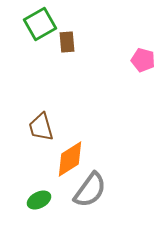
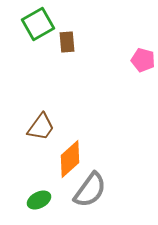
green square: moved 2 px left
brown trapezoid: rotated 128 degrees counterclockwise
orange diamond: rotated 9 degrees counterclockwise
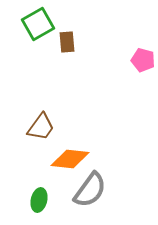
orange diamond: rotated 48 degrees clockwise
green ellipse: rotated 50 degrees counterclockwise
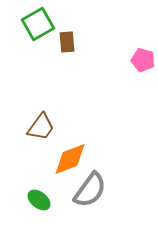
orange diamond: rotated 27 degrees counterclockwise
green ellipse: rotated 65 degrees counterclockwise
